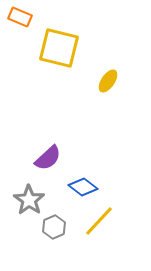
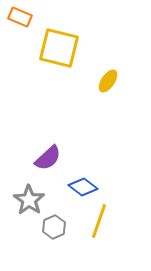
yellow line: rotated 24 degrees counterclockwise
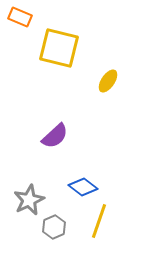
purple semicircle: moved 7 px right, 22 px up
gray star: rotated 12 degrees clockwise
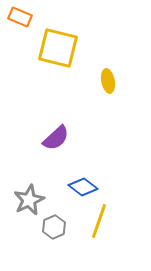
yellow square: moved 1 px left
yellow ellipse: rotated 45 degrees counterclockwise
purple semicircle: moved 1 px right, 2 px down
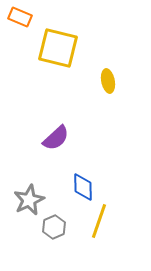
blue diamond: rotated 52 degrees clockwise
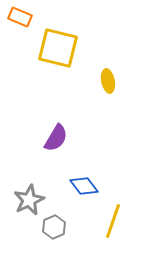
purple semicircle: rotated 16 degrees counterclockwise
blue diamond: moved 1 px right, 1 px up; rotated 36 degrees counterclockwise
yellow line: moved 14 px right
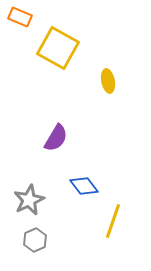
yellow square: rotated 15 degrees clockwise
gray hexagon: moved 19 px left, 13 px down
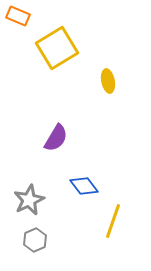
orange rectangle: moved 2 px left, 1 px up
yellow square: moved 1 px left; rotated 30 degrees clockwise
